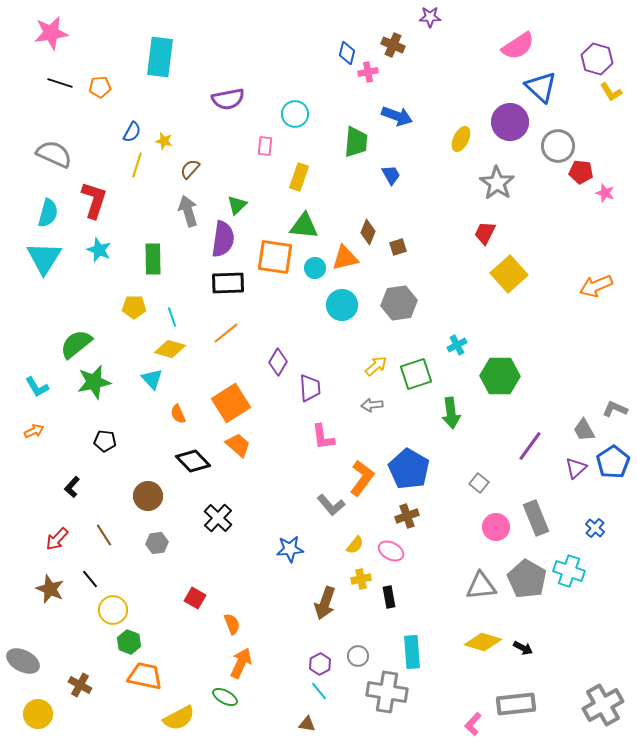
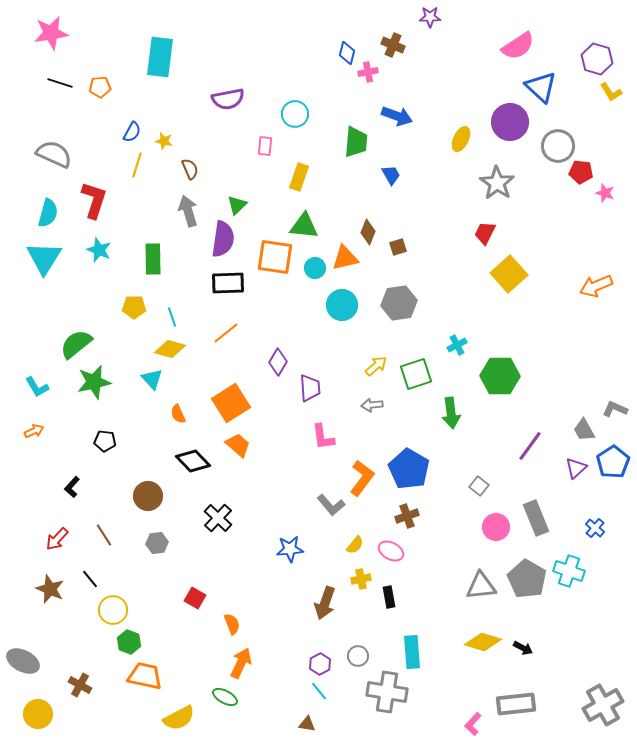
brown semicircle at (190, 169): rotated 115 degrees clockwise
gray square at (479, 483): moved 3 px down
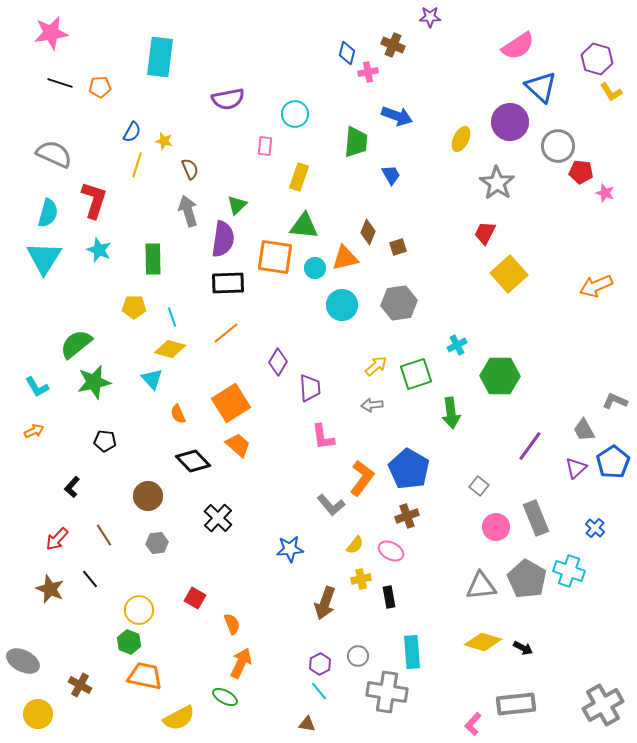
gray L-shape at (615, 409): moved 8 px up
yellow circle at (113, 610): moved 26 px right
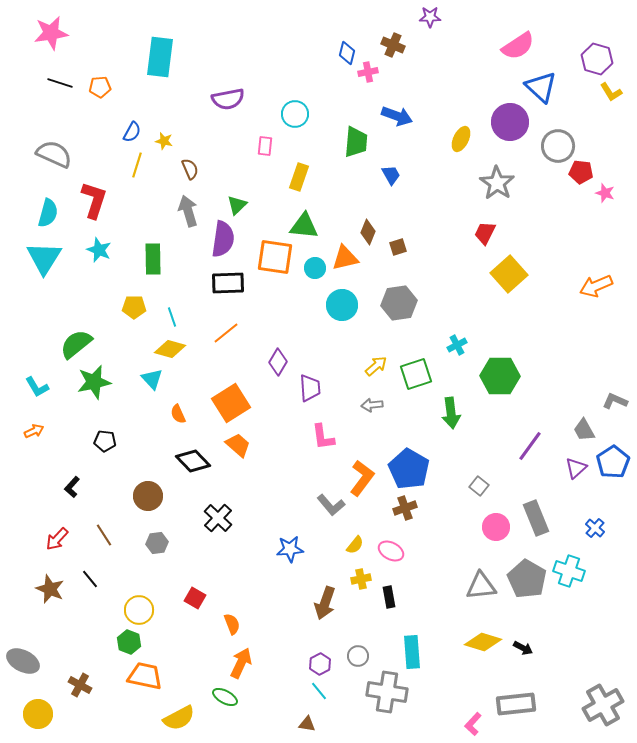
brown cross at (407, 516): moved 2 px left, 8 px up
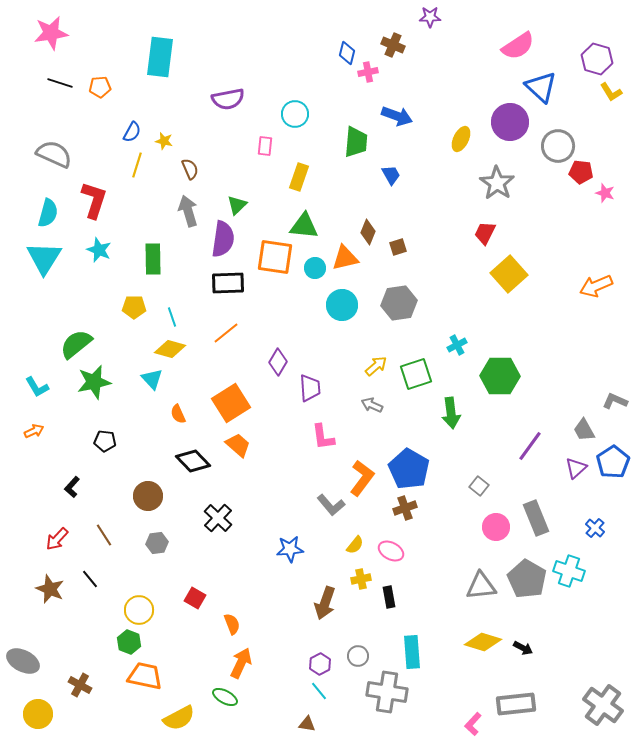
gray arrow at (372, 405): rotated 30 degrees clockwise
gray cross at (603, 705): rotated 24 degrees counterclockwise
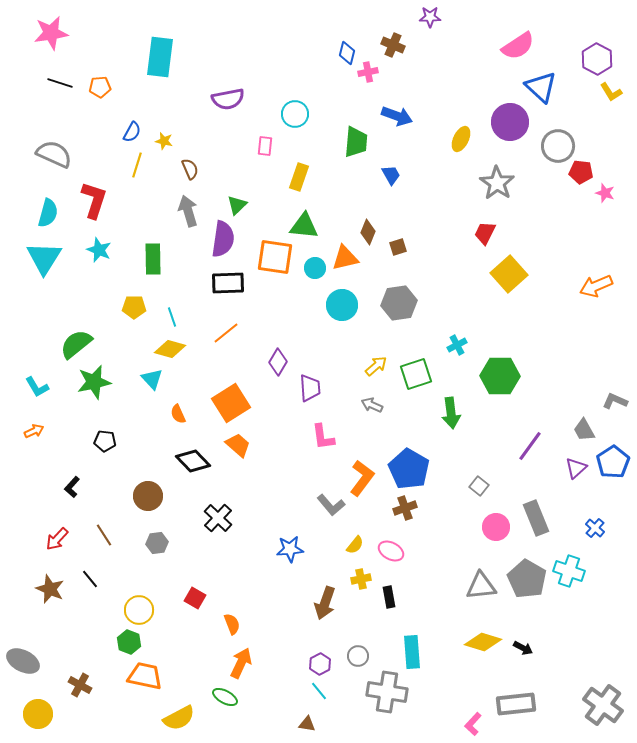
purple hexagon at (597, 59): rotated 12 degrees clockwise
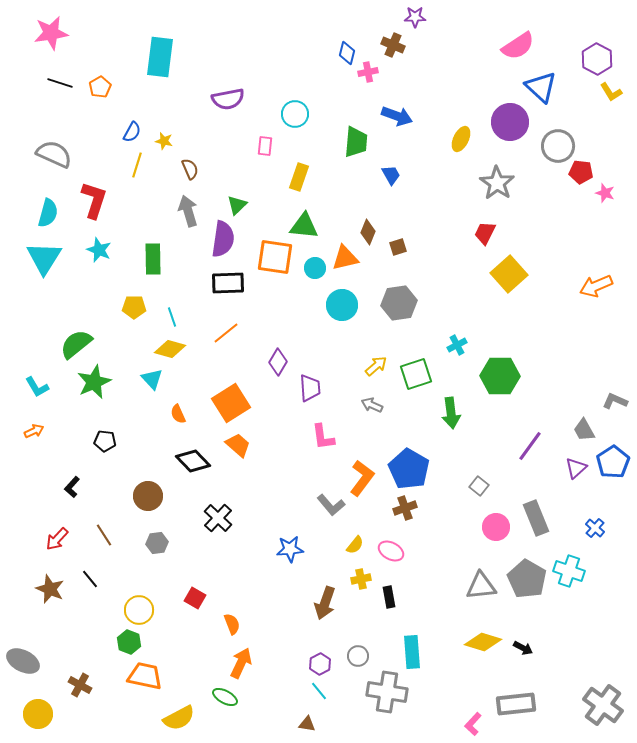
purple star at (430, 17): moved 15 px left
orange pentagon at (100, 87): rotated 25 degrees counterclockwise
green star at (94, 382): rotated 12 degrees counterclockwise
